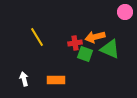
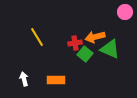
green square: rotated 21 degrees clockwise
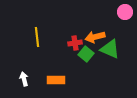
yellow line: rotated 24 degrees clockwise
green square: moved 1 px right
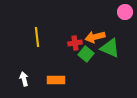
green triangle: moved 1 px up
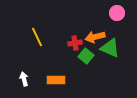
pink circle: moved 8 px left, 1 px down
yellow line: rotated 18 degrees counterclockwise
green square: moved 2 px down
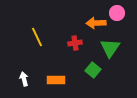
orange arrow: moved 1 px right, 14 px up; rotated 12 degrees clockwise
green triangle: rotated 40 degrees clockwise
green square: moved 7 px right, 14 px down
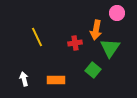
orange arrow: moved 7 px down; rotated 78 degrees counterclockwise
